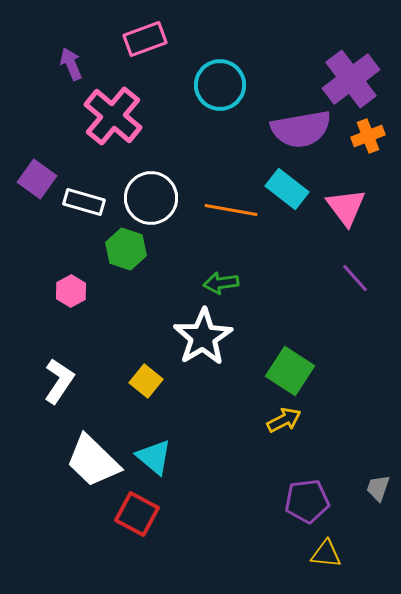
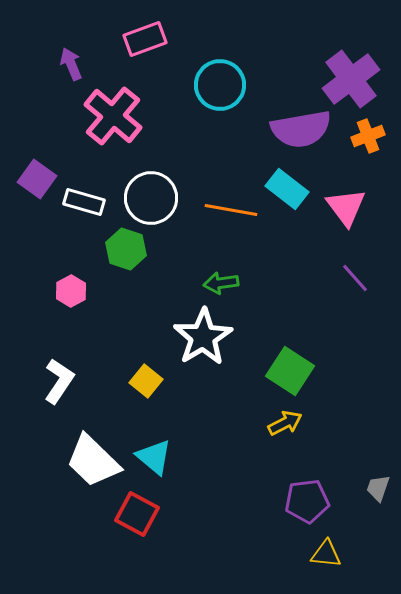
yellow arrow: moved 1 px right, 3 px down
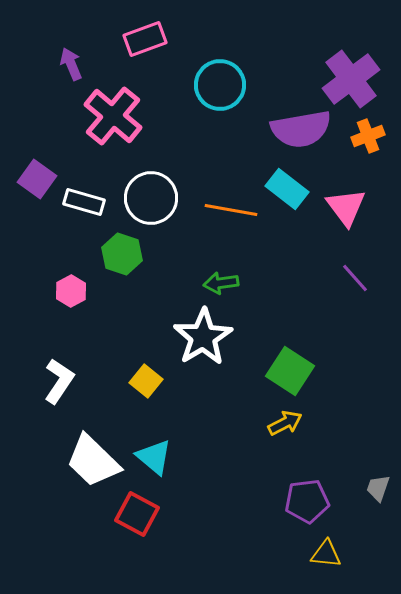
green hexagon: moved 4 px left, 5 px down
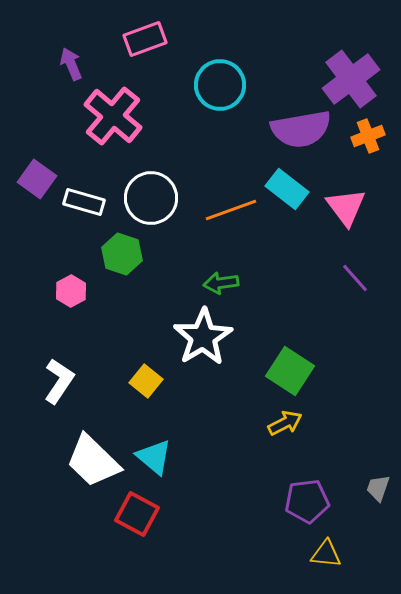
orange line: rotated 30 degrees counterclockwise
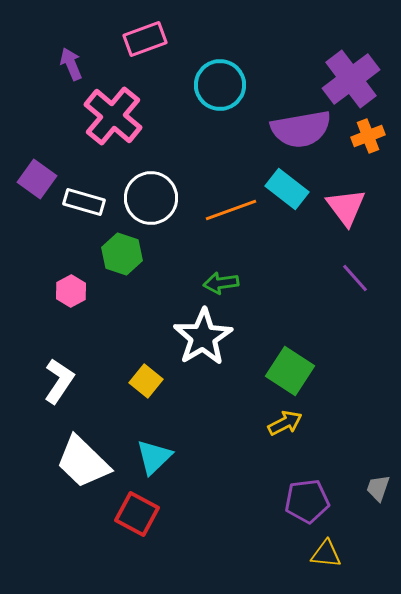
cyan triangle: rotated 36 degrees clockwise
white trapezoid: moved 10 px left, 1 px down
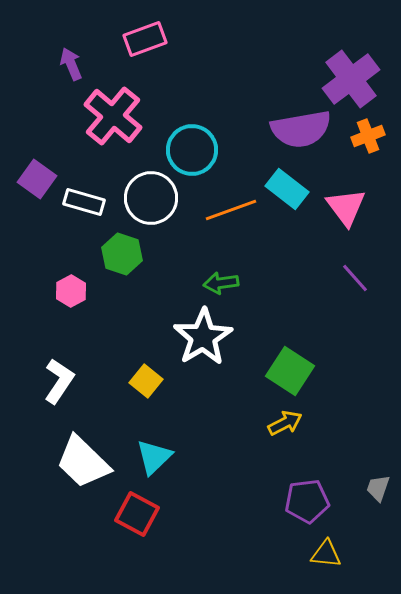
cyan circle: moved 28 px left, 65 px down
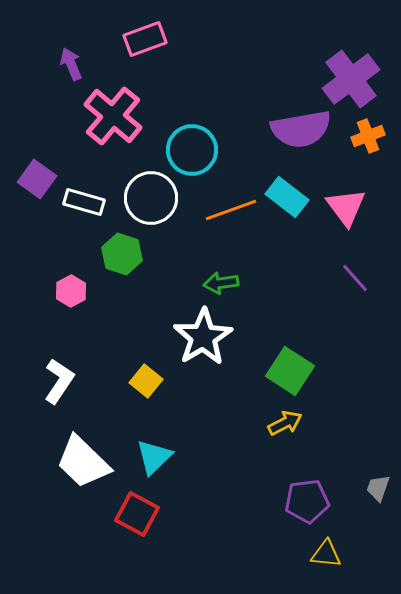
cyan rectangle: moved 8 px down
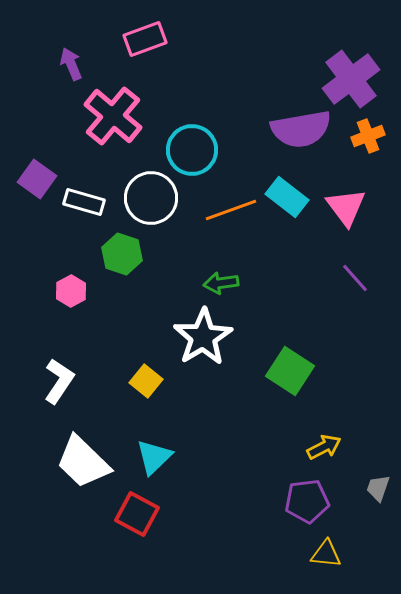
yellow arrow: moved 39 px right, 24 px down
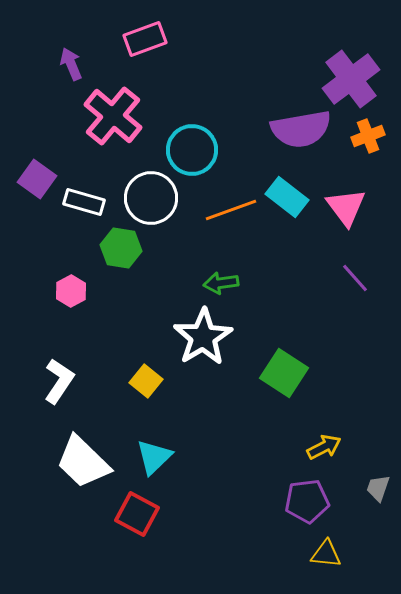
green hexagon: moved 1 px left, 6 px up; rotated 9 degrees counterclockwise
green square: moved 6 px left, 2 px down
